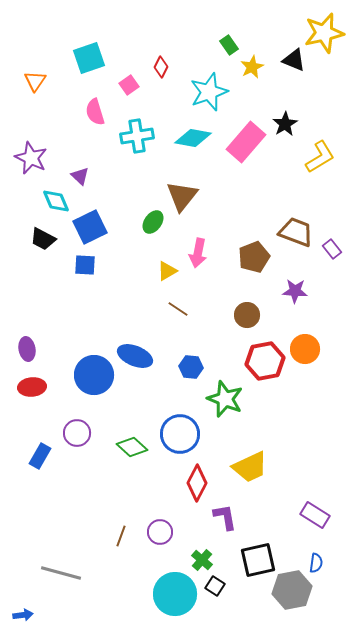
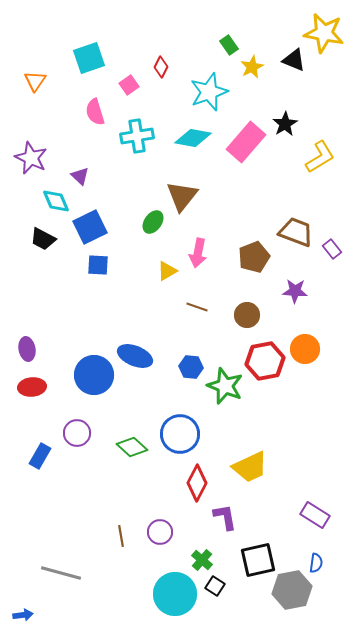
yellow star at (324, 33): rotated 24 degrees clockwise
blue square at (85, 265): moved 13 px right
brown line at (178, 309): moved 19 px right, 2 px up; rotated 15 degrees counterclockwise
green star at (225, 399): moved 13 px up
brown line at (121, 536): rotated 30 degrees counterclockwise
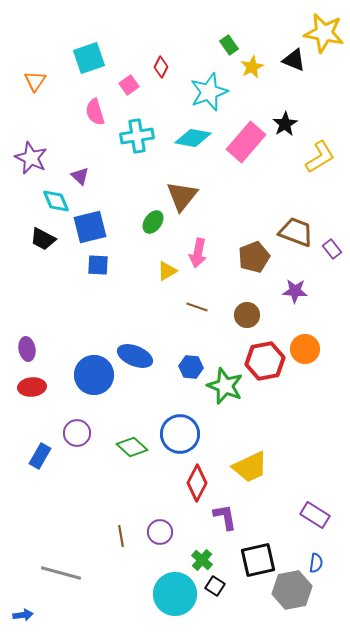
blue square at (90, 227): rotated 12 degrees clockwise
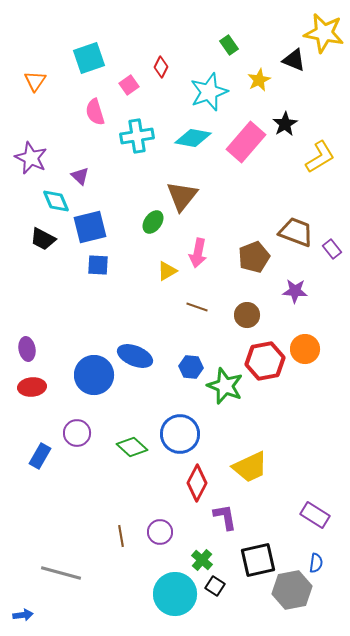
yellow star at (252, 67): moved 7 px right, 13 px down
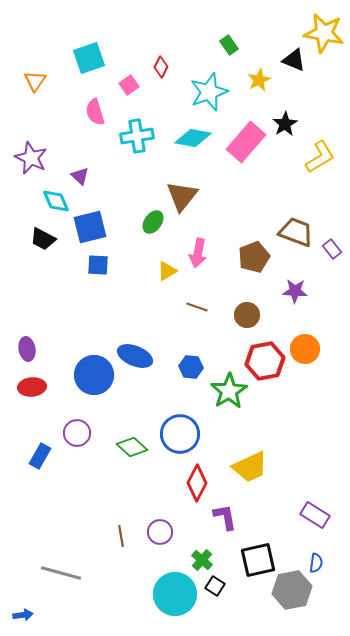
green star at (225, 386): moved 4 px right, 5 px down; rotated 18 degrees clockwise
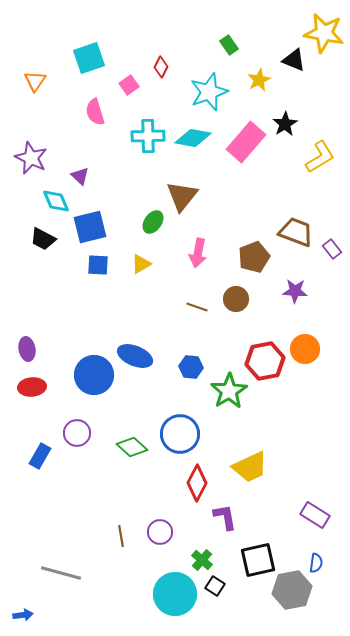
cyan cross at (137, 136): moved 11 px right; rotated 8 degrees clockwise
yellow triangle at (167, 271): moved 26 px left, 7 px up
brown circle at (247, 315): moved 11 px left, 16 px up
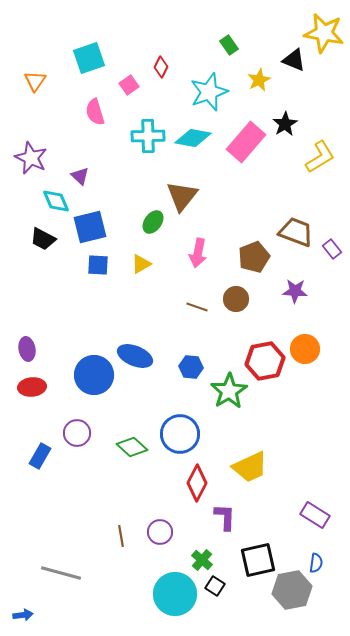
purple L-shape at (225, 517): rotated 12 degrees clockwise
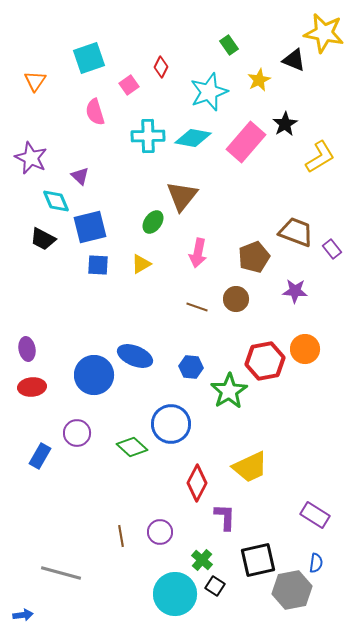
blue circle at (180, 434): moved 9 px left, 10 px up
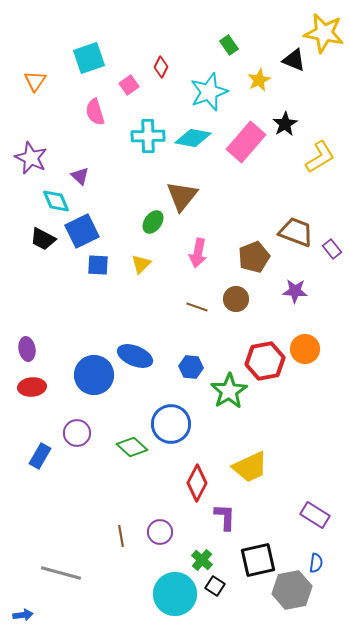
blue square at (90, 227): moved 8 px left, 4 px down; rotated 12 degrees counterclockwise
yellow triangle at (141, 264): rotated 15 degrees counterclockwise
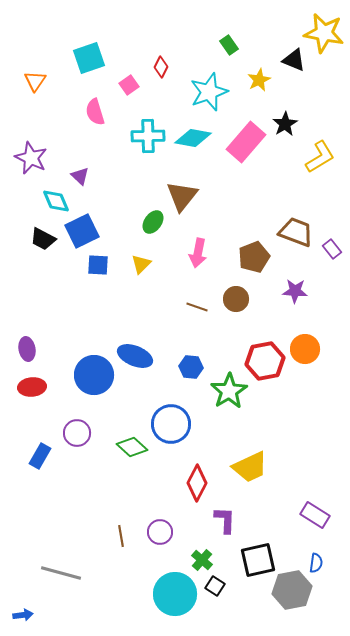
purple L-shape at (225, 517): moved 3 px down
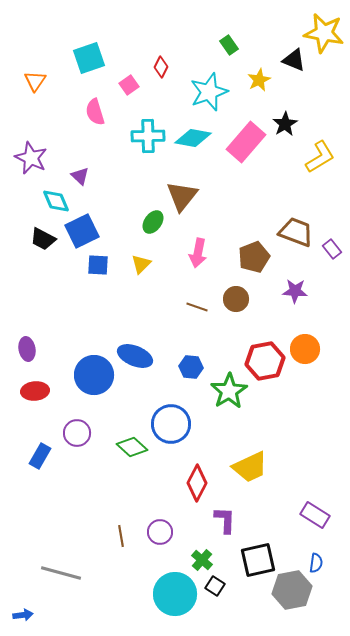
red ellipse at (32, 387): moved 3 px right, 4 px down
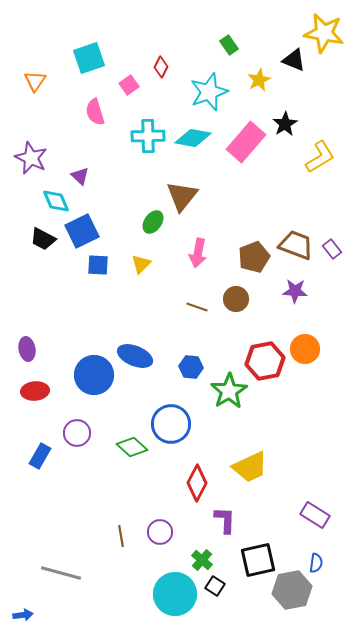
brown trapezoid at (296, 232): moved 13 px down
